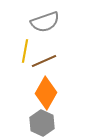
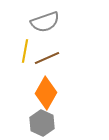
brown line: moved 3 px right, 3 px up
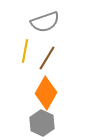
brown line: rotated 35 degrees counterclockwise
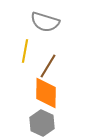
gray semicircle: rotated 36 degrees clockwise
brown line: moved 1 px right, 8 px down
orange diamond: rotated 28 degrees counterclockwise
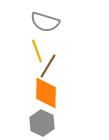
yellow line: moved 12 px right; rotated 30 degrees counterclockwise
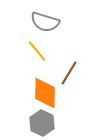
yellow line: rotated 20 degrees counterclockwise
brown line: moved 21 px right, 7 px down
orange diamond: moved 1 px left
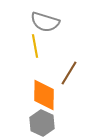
yellow line: moved 2 px left, 5 px up; rotated 30 degrees clockwise
orange diamond: moved 1 px left, 2 px down
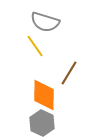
yellow line: rotated 25 degrees counterclockwise
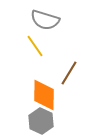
gray semicircle: moved 2 px up
gray hexagon: moved 1 px left, 2 px up
